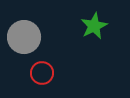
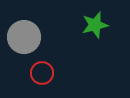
green star: moved 1 px right, 1 px up; rotated 12 degrees clockwise
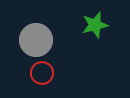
gray circle: moved 12 px right, 3 px down
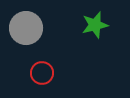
gray circle: moved 10 px left, 12 px up
